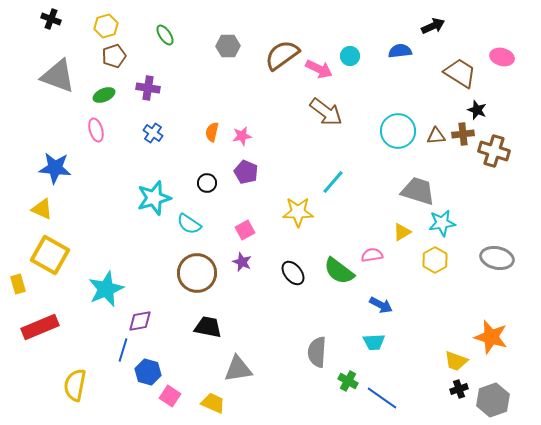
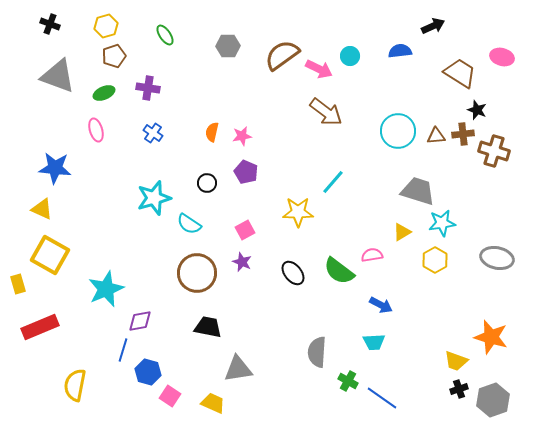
black cross at (51, 19): moved 1 px left, 5 px down
green ellipse at (104, 95): moved 2 px up
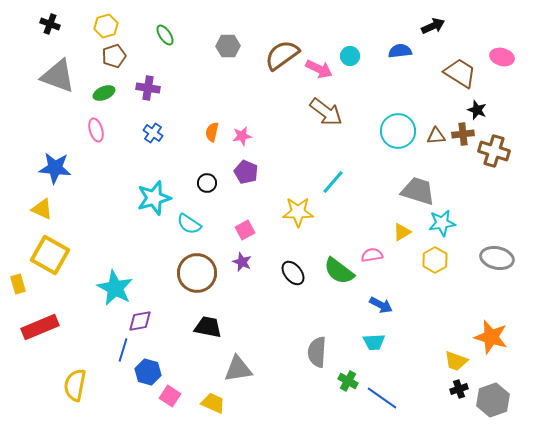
cyan star at (106, 289): moved 9 px right, 1 px up; rotated 21 degrees counterclockwise
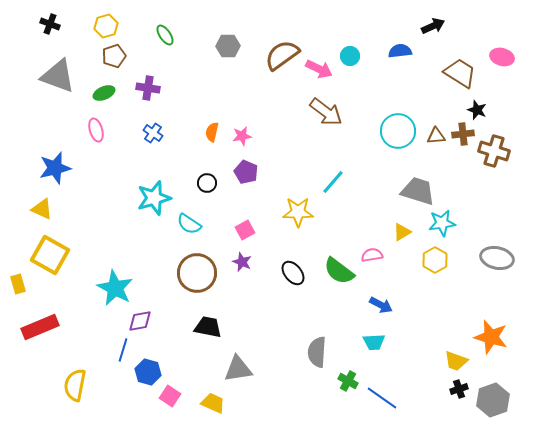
blue star at (55, 168): rotated 20 degrees counterclockwise
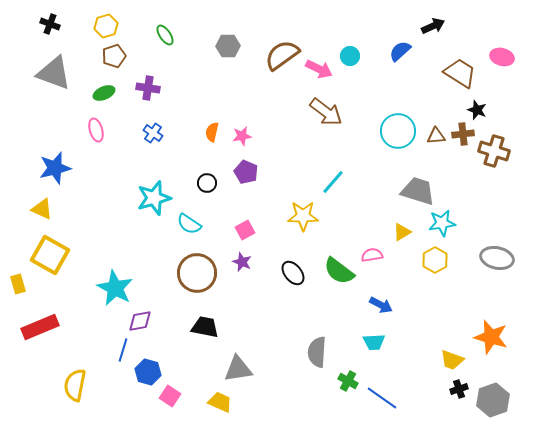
blue semicircle at (400, 51): rotated 35 degrees counterclockwise
gray triangle at (58, 76): moved 4 px left, 3 px up
yellow star at (298, 212): moved 5 px right, 4 px down
black trapezoid at (208, 327): moved 3 px left
yellow trapezoid at (456, 361): moved 4 px left, 1 px up
yellow trapezoid at (213, 403): moved 7 px right, 1 px up
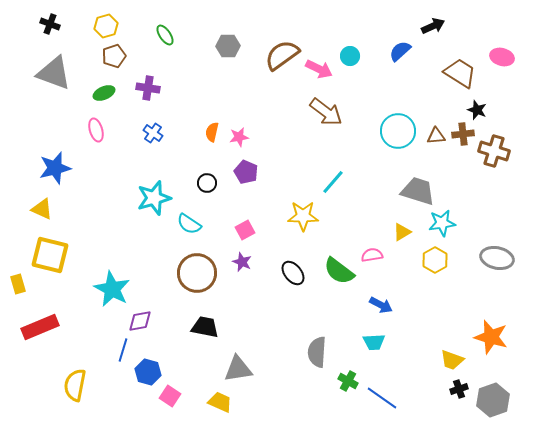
pink star at (242, 136): moved 3 px left, 1 px down
yellow square at (50, 255): rotated 15 degrees counterclockwise
cyan star at (115, 288): moved 3 px left, 1 px down
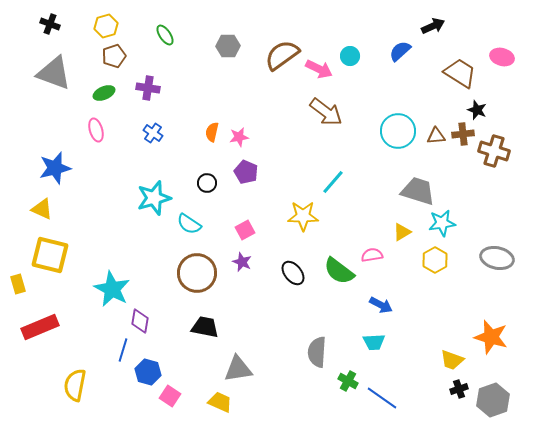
purple diamond at (140, 321): rotated 70 degrees counterclockwise
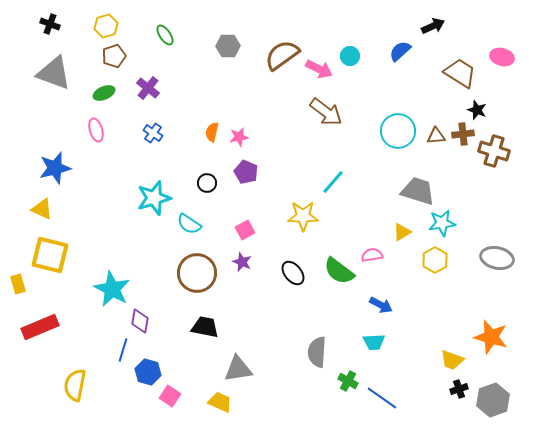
purple cross at (148, 88): rotated 30 degrees clockwise
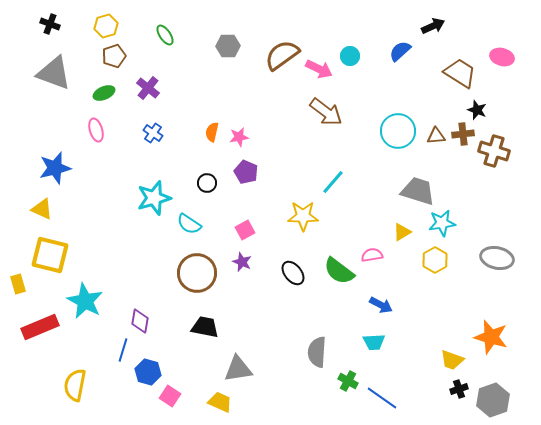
cyan star at (112, 289): moved 27 px left, 12 px down
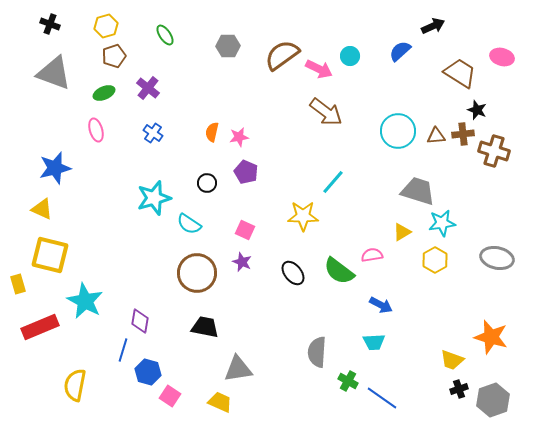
pink square at (245, 230): rotated 36 degrees counterclockwise
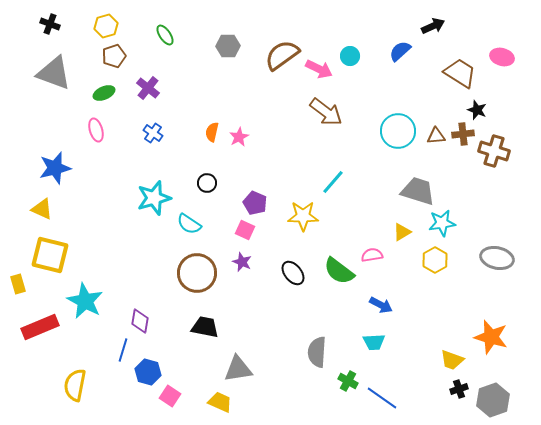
pink star at (239, 137): rotated 18 degrees counterclockwise
purple pentagon at (246, 172): moved 9 px right, 31 px down
